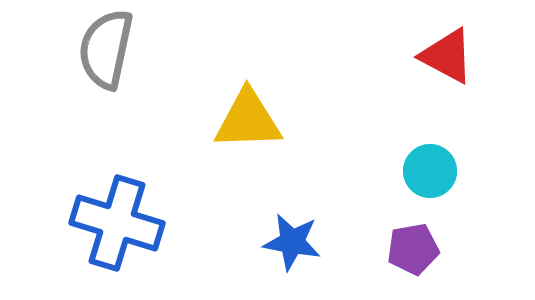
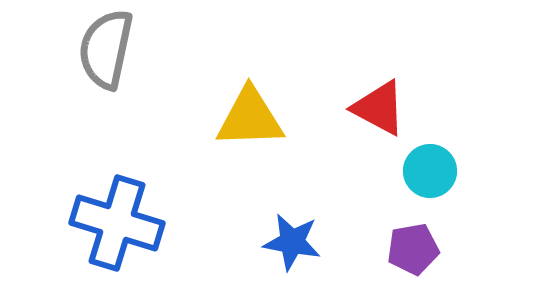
red triangle: moved 68 px left, 52 px down
yellow triangle: moved 2 px right, 2 px up
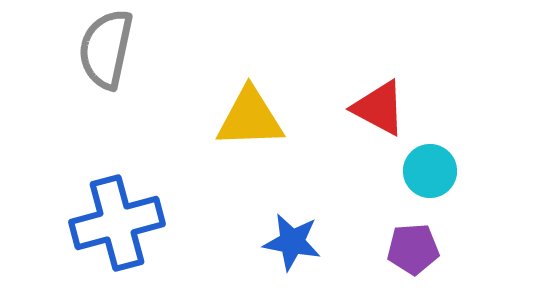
blue cross: rotated 32 degrees counterclockwise
purple pentagon: rotated 6 degrees clockwise
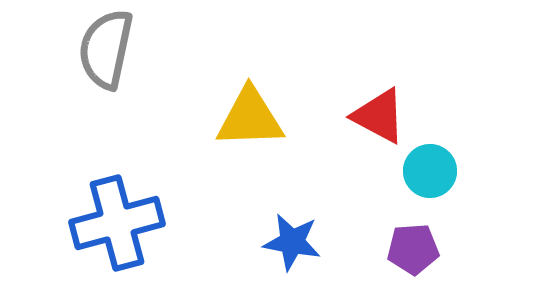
red triangle: moved 8 px down
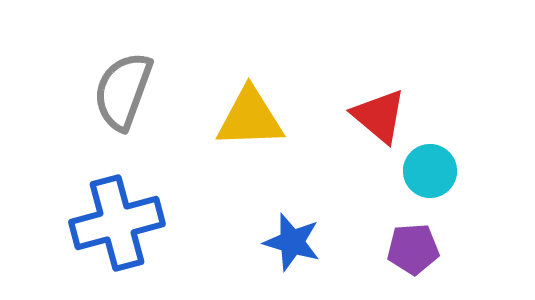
gray semicircle: moved 17 px right, 42 px down; rotated 8 degrees clockwise
red triangle: rotated 12 degrees clockwise
blue star: rotated 6 degrees clockwise
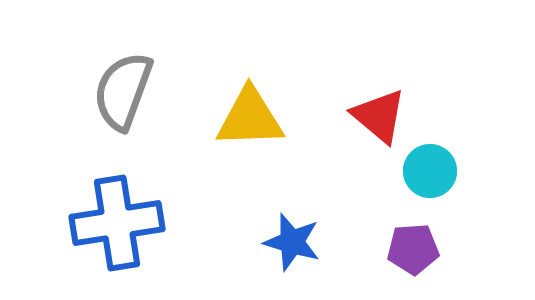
blue cross: rotated 6 degrees clockwise
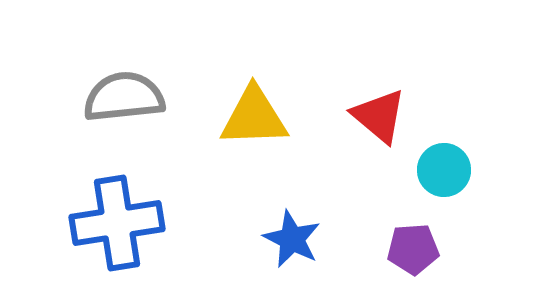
gray semicircle: moved 1 px right, 6 px down; rotated 64 degrees clockwise
yellow triangle: moved 4 px right, 1 px up
cyan circle: moved 14 px right, 1 px up
blue star: moved 3 px up; rotated 10 degrees clockwise
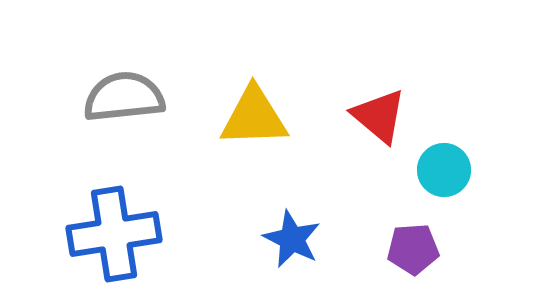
blue cross: moved 3 px left, 11 px down
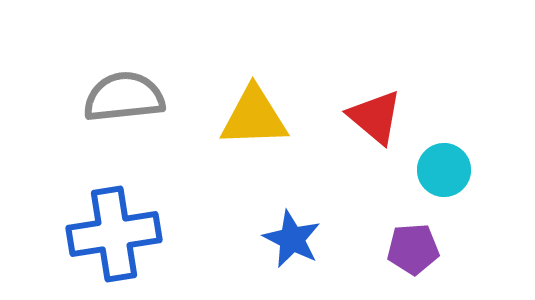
red triangle: moved 4 px left, 1 px down
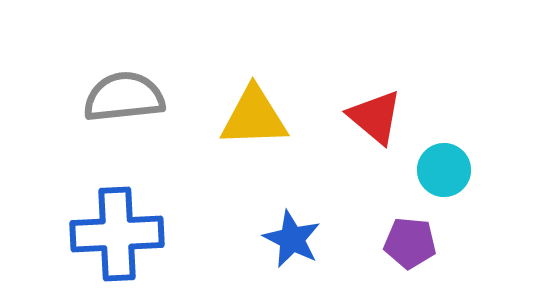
blue cross: moved 3 px right; rotated 6 degrees clockwise
purple pentagon: moved 3 px left, 6 px up; rotated 9 degrees clockwise
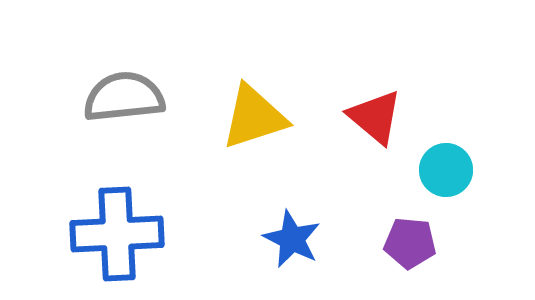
yellow triangle: rotated 16 degrees counterclockwise
cyan circle: moved 2 px right
